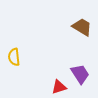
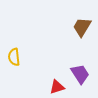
brown trapezoid: rotated 90 degrees counterclockwise
red triangle: moved 2 px left
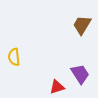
brown trapezoid: moved 2 px up
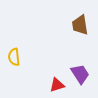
brown trapezoid: moved 2 px left; rotated 40 degrees counterclockwise
red triangle: moved 2 px up
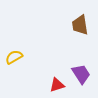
yellow semicircle: rotated 66 degrees clockwise
purple trapezoid: moved 1 px right
